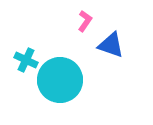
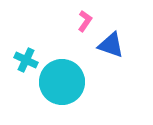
cyan circle: moved 2 px right, 2 px down
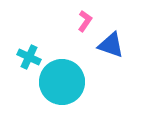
cyan cross: moved 3 px right, 3 px up
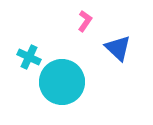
blue triangle: moved 7 px right, 3 px down; rotated 24 degrees clockwise
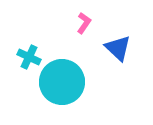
pink L-shape: moved 1 px left, 2 px down
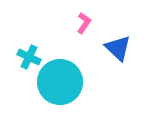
cyan circle: moved 2 px left
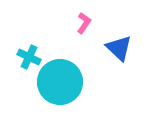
blue triangle: moved 1 px right
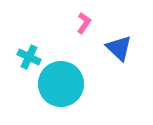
cyan circle: moved 1 px right, 2 px down
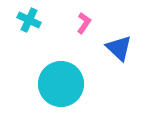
cyan cross: moved 37 px up
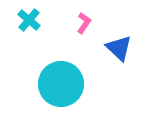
cyan cross: rotated 15 degrees clockwise
